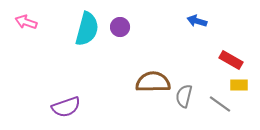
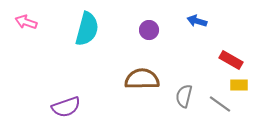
purple circle: moved 29 px right, 3 px down
brown semicircle: moved 11 px left, 3 px up
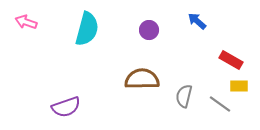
blue arrow: rotated 24 degrees clockwise
yellow rectangle: moved 1 px down
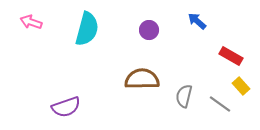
pink arrow: moved 5 px right
red rectangle: moved 4 px up
yellow rectangle: moved 2 px right; rotated 48 degrees clockwise
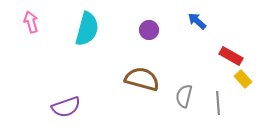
pink arrow: rotated 55 degrees clockwise
brown semicircle: rotated 16 degrees clockwise
yellow rectangle: moved 2 px right, 7 px up
gray line: moved 2 px left, 1 px up; rotated 50 degrees clockwise
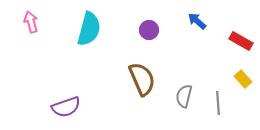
cyan semicircle: moved 2 px right
red rectangle: moved 10 px right, 15 px up
brown semicircle: rotated 52 degrees clockwise
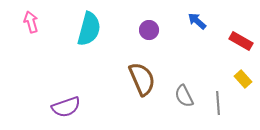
gray semicircle: rotated 40 degrees counterclockwise
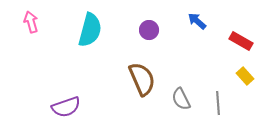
cyan semicircle: moved 1 px right, 1 px down
yellow rectangle: moved 2 px right, 3 px up
gray semicircle: moved 3 px left, 3 px down
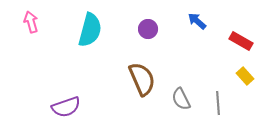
purple circle: moved 1 px left, 1 px up
